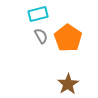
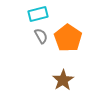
brown star: moved 5 px left, 4 px up
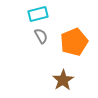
orange pentagon: moved 6 px right, 4 px down; rotated 16 degrees clockwise
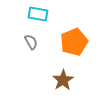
cyan rectangle: rotated 24 degrees clockwise
gray semicircle: moved 10 px left, 6 px down
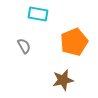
gray semicircle: moved 7 px left, 4 px down
brown star: rotated 20 degrees clockwise
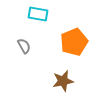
brown star: moved 1 px down
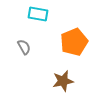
gray semicircle: moved 1 px down
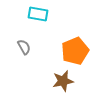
orange pentagon: moved 1 px right, 9 px down
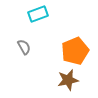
cyan rectangle: rotated 30 degrees counterclockwise
brown star: moved 5 px right, 1 px up
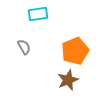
cyan rectangle: rotated 12 degrees clockwise
brown star: rotated 10 degrees counterclockwise
